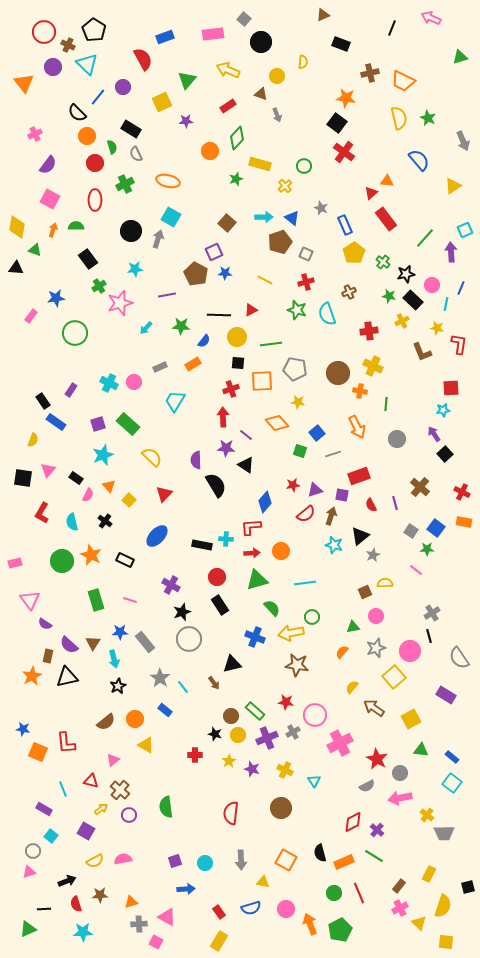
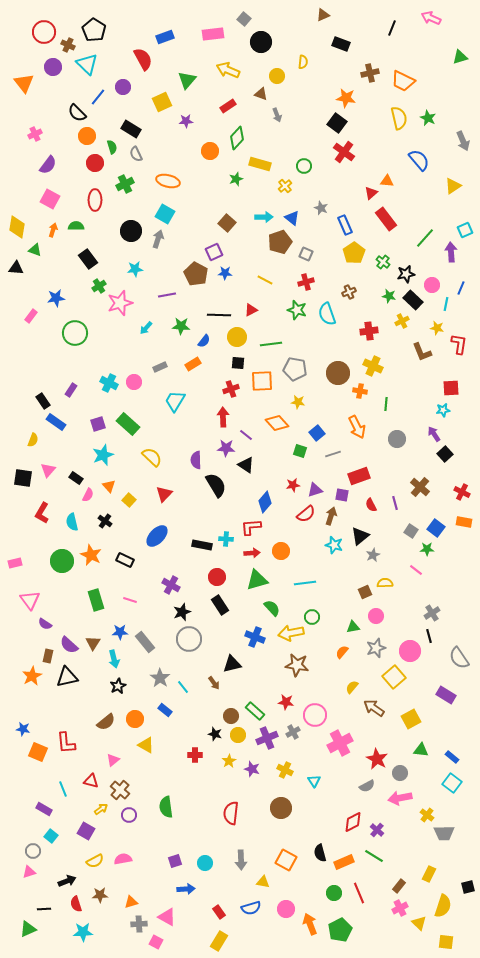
cyan square at (171, 217): moved 6 px left, 3 px up
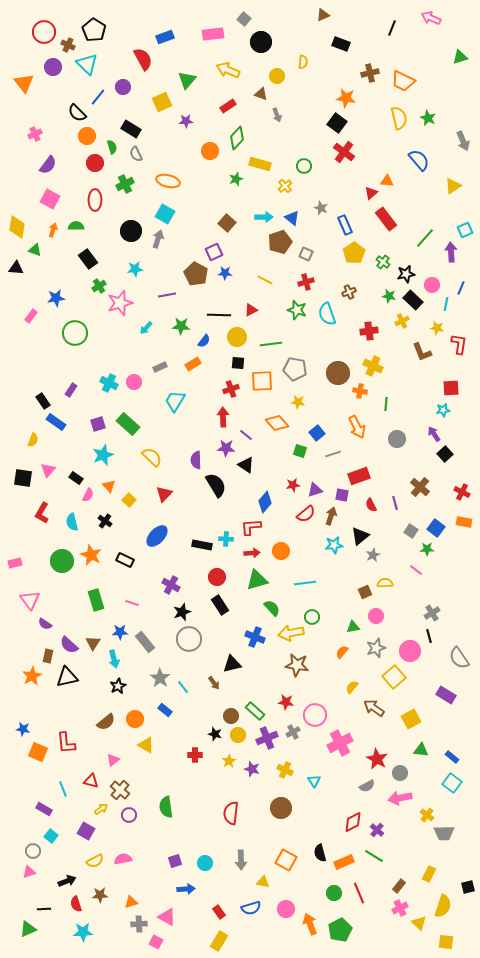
cyan star at (334, 545): rotated 24 degrees counterclockwise
pink line at (130, 600): moved 2 px right, 3 px down
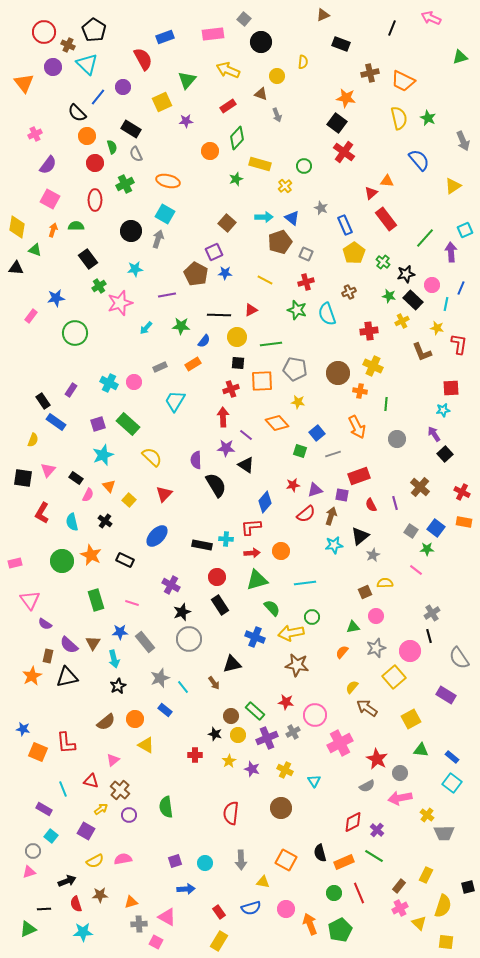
gray star at (160, 678): rotated 18 degrees clockwise
brown arrow at (374, 708): moved 7 px left
yellow rectangle at (429, 874): moved 3 px left, 1 px down
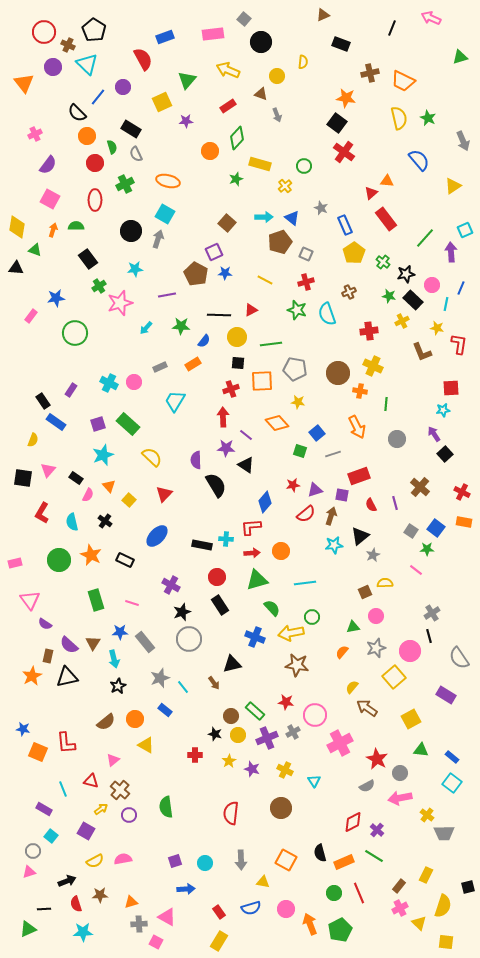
green circle at (62, 561): moved 3 px left, 1 px up
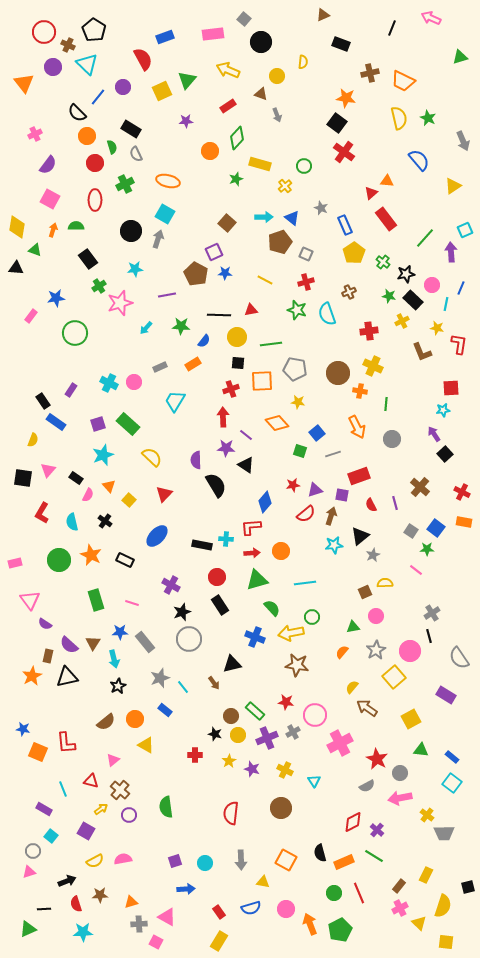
yellow square at (162, 102): moved 11 px up
red triangle at (251, 310): rotated 16 degrees clockwise
gray circle at (397, 439): moved 5 px left
gray star at (376, 648): moved 2 px down; rotated 12 degrees counterclockwise
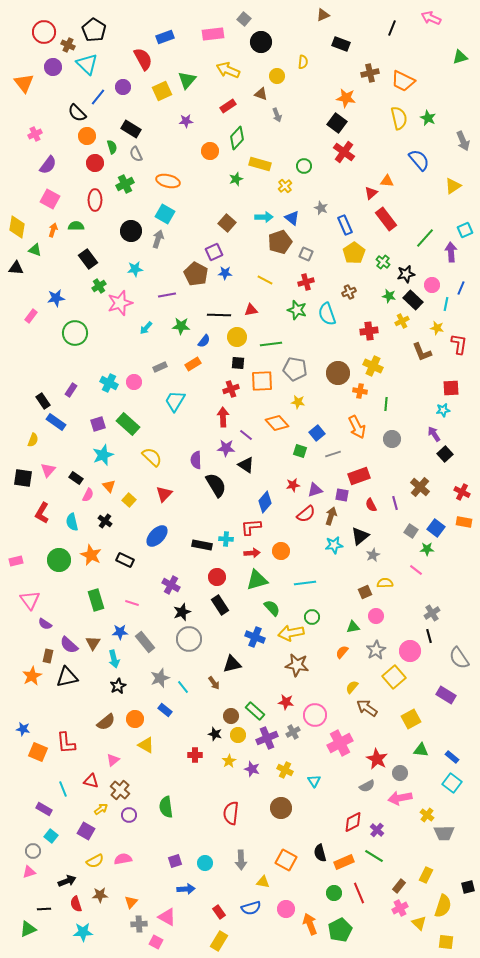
pink rectangle at (15, 563): moved 1 px right, 2 px up
orange triangle at (131, 902): rotated 32 degrees counterclockwise
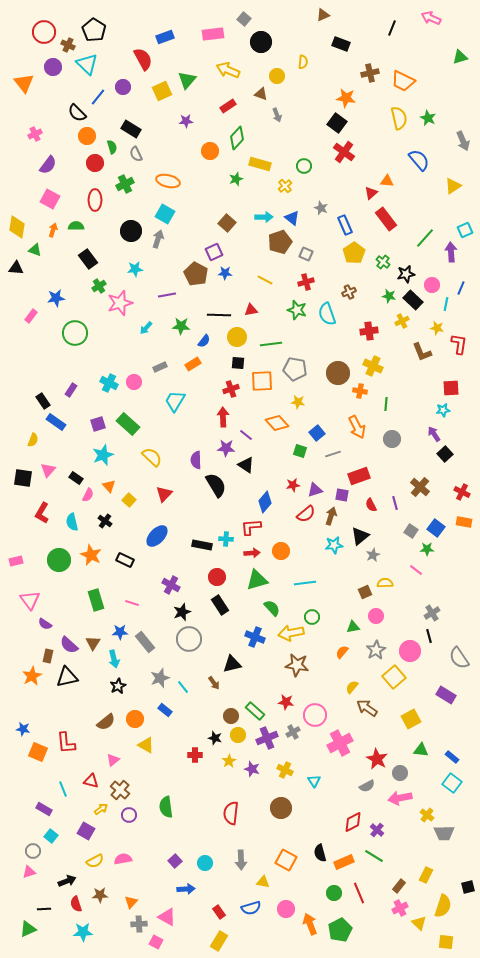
black star at (215, 734): moved 4 px down
purple square at (175, 861): rotated 24 degrees counterclockwise
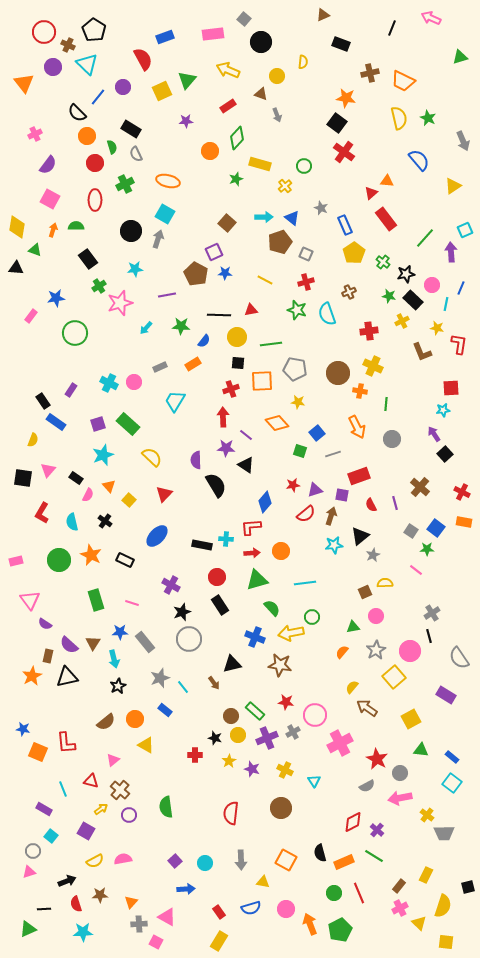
brown star at (297, 665): moved 17 px left
